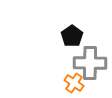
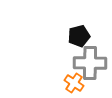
black pentagon: moved 7 px right; rotated 20 degrees clockwise
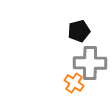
black pentagon: moved 5 px up
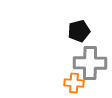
orange cross: rotated 30 degrees counterclockwise
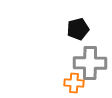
black pentagon: moved 1 px left, 2 px up
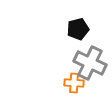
gray cross: rotated 24 degrees clockwise
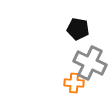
black pentagon: rotated 25 degrees clockwise
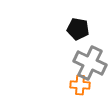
orange cross: moved 6 px right, 2 px down
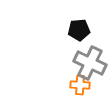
black pentagon: moved 1 px right, 1 px down; rotated 15 degrees counterclockwise
